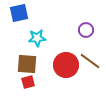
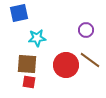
brown line: moved 1 px up
red square: moved 1 px right; rotated 24 degrees clockwise
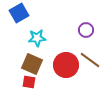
blue square: rotated 18 degrees counterclockwise
brown square: moved 5 px right; rotated 20 degrees clockwise
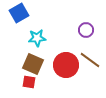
brown square: moved 1 px right
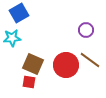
cyan star: moved 25 px left
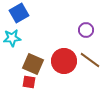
red circle: moved 2 px left, 4 px up
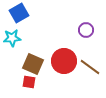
brown line: moved 7 px down
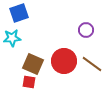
blue square: rotated 12 degrees clockwise
brown line: moved 2 px right, 3 px up
